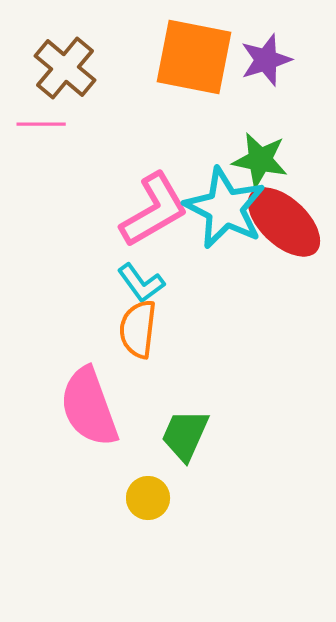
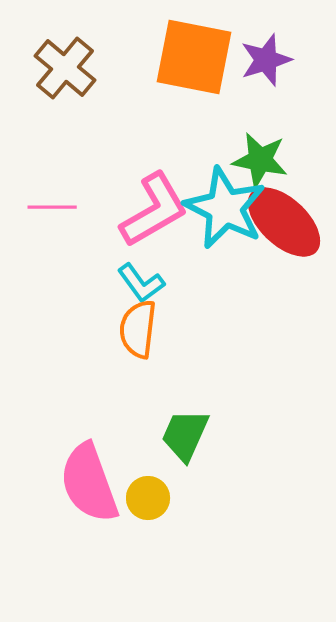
pink line: moved 11 px right, 83 px down
pink semicircle: moved 76 px down
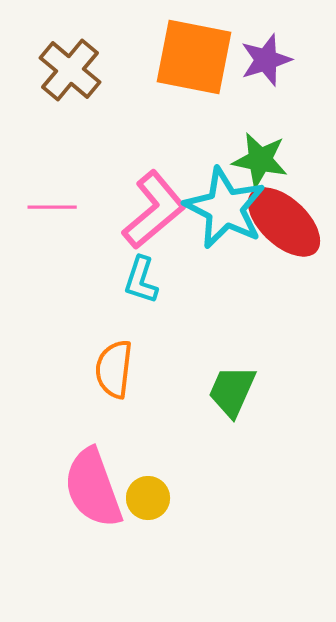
brown cross: moved 5 px right, 2 px down
pink L-shape: rotated 10 degrees counterclockwise
cyan L-shape: moved 3 px up; rotated 54 degrees clockwise
orange semicircle: moved 24 px left, 40 px down
green trapezoid: moved 47 px right, 44 px up
pink semicircle: moved 4 px right, 5 px down
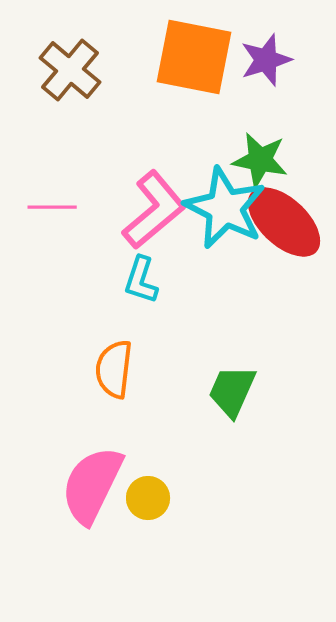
pink semicircle: moved 1 px left, 3 px up; rotated 46 degrees clockwise
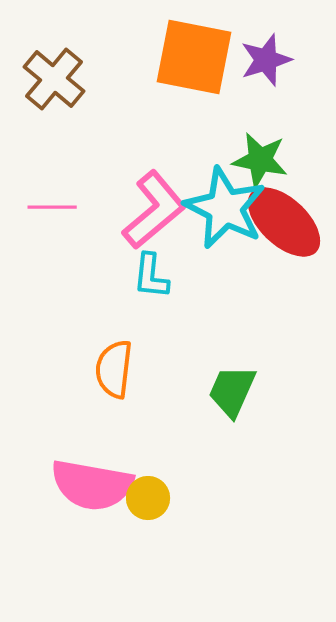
brown cross: moved 16 px left, 9 px down
cyan L-shape: moved 10 px right, 4 px up; rotated 12 degrees counterclockwise
pink semicircle: rotated 106 degrees counterclockwise
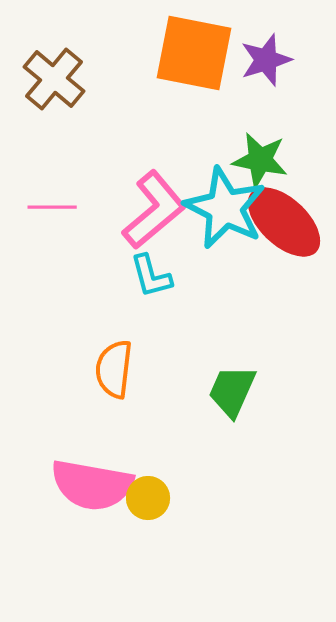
orange square: moved 4 px up
cyan L-shape: rotated 21 degrees counterclockwise
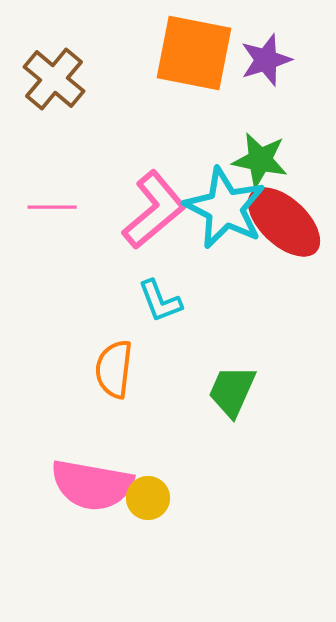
cyan L-shape: moved 9 px right, 25 px down; rotated 6 degrees counterclockwise
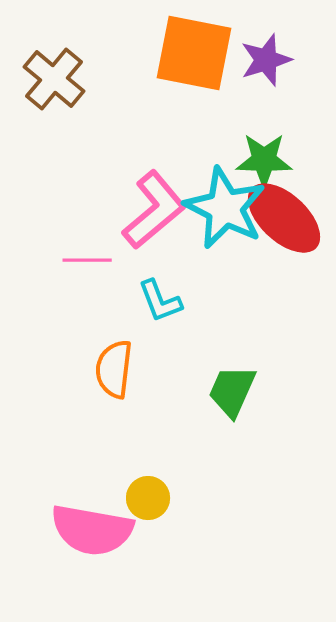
green star: moved 4 px right; rotated 10 degrees counterclockwise
pink line: moved 35 px right, 53 px down
red ellipse: moved 4 px up
pink semicircle: moved 45 px down
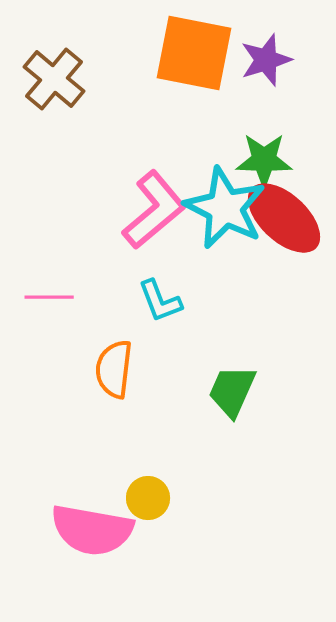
pink line: moved 38 px left, 37 px down
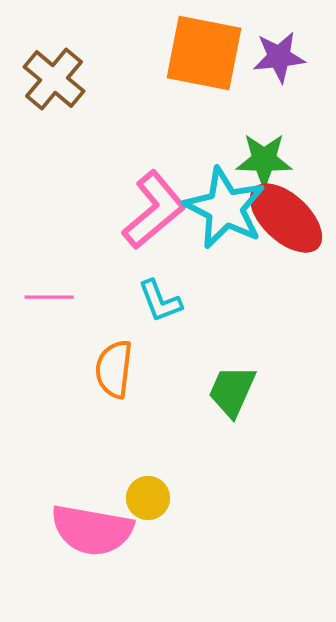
orange square: moved 10 px right
purple star: moved 13 px right, 3 px up; rotated 12 degrees clockwise
red ellipse: moved 2 px right
